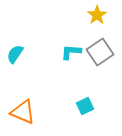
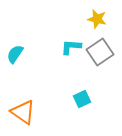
yellow star: moved 4 px down; rotated 24 degrees counterclockwise
cyan L-shape: moved 5 px up
cyan square: moved 3 px left, 7 px up
orange triangle: rotated 12 degrees clockwise
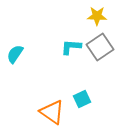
yellow star: moved 3 px up; rotated 12 degrees counterclockwise
gray square: moved 5 px up
orange triangle: moved 29 px right
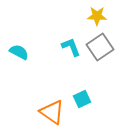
cyan L-shape: rotated 65 degrees clockwise
cyan semicircle: moved 4 px right, 2 px up; rotated 84 degrees clockwise
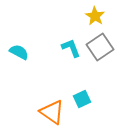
yellow star: moved 2 px left; rotated 30 degrees clockwise
cyan L-shape: moved 1 px down
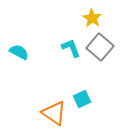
yellow star: moved 3 px left, 2 px down
gray square: rotated 16 degrees counterclockwise
orange triangle: moved 2 px right, 1 px down
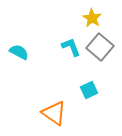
cyan L-shape: moved 1 px up
cyan square: moved 7 px right, 9 px up
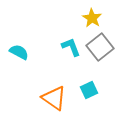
gray square: rotated 12 degrees clockwise
orange triangle: moved 15 px up
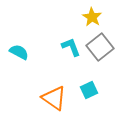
yellow star: moved 1 px up
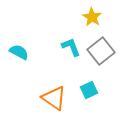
gray square: moved 1 px right, 4 px down
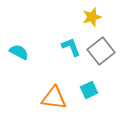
yellow star: rotated 24 degrees clockwise
orange triangle: rotated 28 degrees counterclockwise
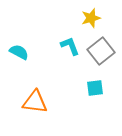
yellow star: moved 1 px left, 1 px down
cyan L-shape: moved 1 px left, 1 px up
cyan square: moved 6 px right, 2 px up; rotated 18 degrees clockwise
orange triangle: moved 19 px left, 4 px down
